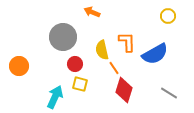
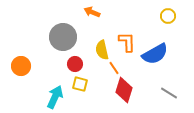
orange circle: moved 2 px right
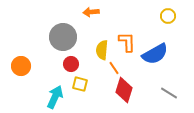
orange arrow: moved 1 px left; rotated 28 degrees counterclockwise
yellow semicircle: rotated 18 degrees clockwise
red circle: moved 4 px left
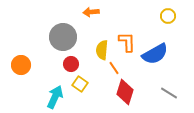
orange circle: moved 1 px up
yellow square: rotated 21 degrees clockwise
red diamond: moved 1 px right, 2 px down
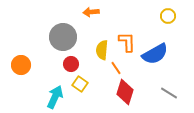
orange line: moved 2 px right
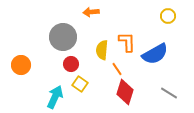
orange line: moved 1 px right, 1 px down
